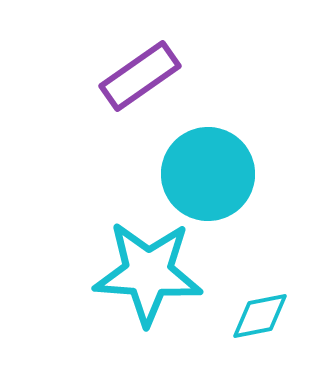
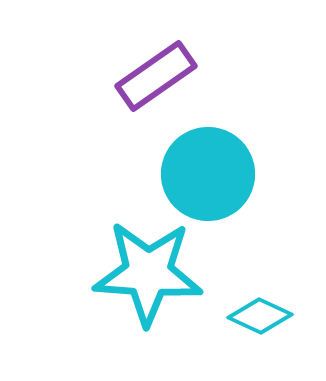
purple rectangle: moved 16 px right
cyan diamond: rotated 36 degrees clockwise
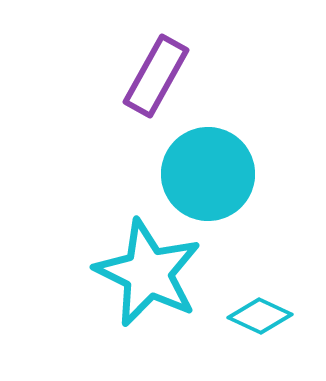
purple rectangle: rotated 26 degrees counterclockwise
cyan star: rotated 22 degrees clockwise
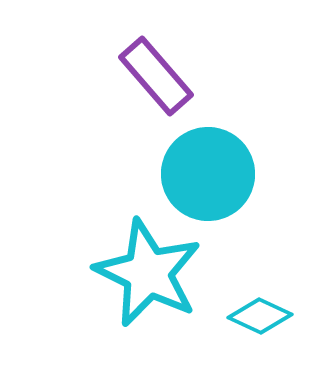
purple rectangle: rotated 70 degrees counterclockwise
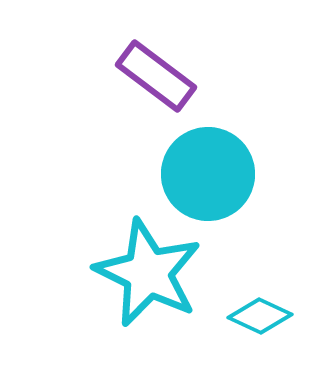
purple rectangle: rotated 12 degrees counterclockwise
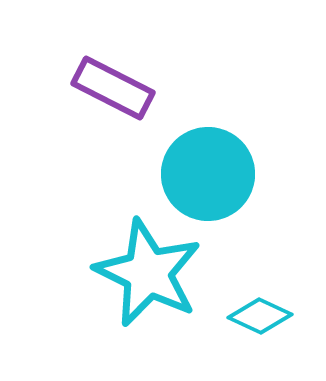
purple rectangle: moved 43 px left, 12 px down; rotated 10 degrees counterclockwise
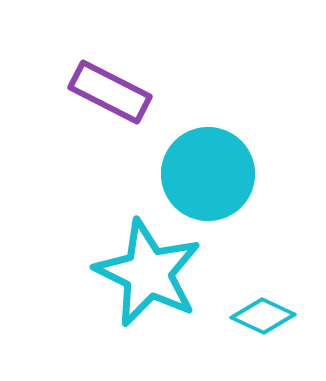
purple rectangle: moved 3 px left, 4 px down
cyan diamond: moved 3 px right
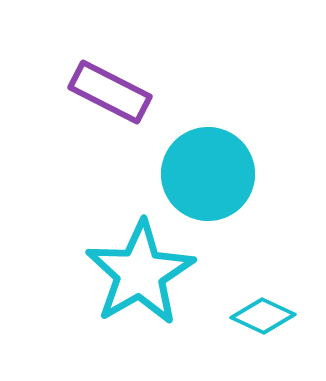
cyan star: moved 8 px left; rotated 16 degrees clockwise
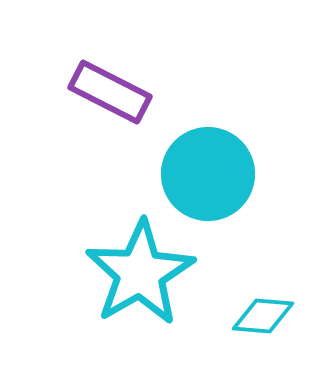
cyan diamond: rotated 20 degrees counterclockwise
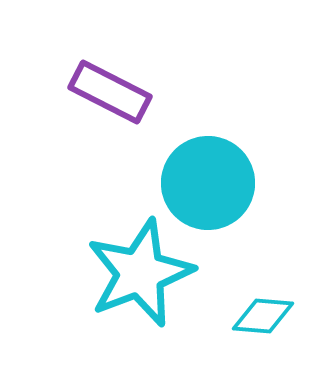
cyan circle: moved 9 px down
cyan star: rotated 9 degrees clockwise
